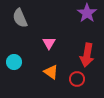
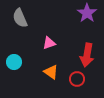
pink triangle: rotated 40 degrees clockwise
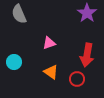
gray semicircle: moved 1 px left, 4 px up
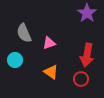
gray semicircle: moved 5 px right, 19 px down
cyan circle: moved 1 px right, 2 px up
red circle: moved 4 px right
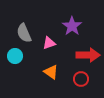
purple star: moved 15 px left, 13 px down
red arrow: moved 1 px right; rotated 100 degrees counterclockwise
cyan circle: moved 4 px up
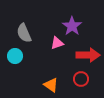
pink triangle: moved 8 px right
orange triangle: moved 13 px down
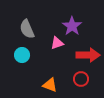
gray semicircle: moved 3 px right, 4 px up
cyan circle: moved 7 px right, 1 px up
orange triangle: moved 1 px left; rotated 14 degrees counterclockwise
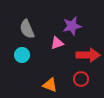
purple star: rotated 24 degrees clockwise
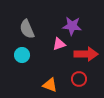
purple star: rotated 18 degrees clockwise
pink triangle: moved 2 px right, 1 px down
red arrow: moved 2 px left, 1 px up
red circle: moved 2 px left
